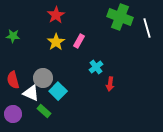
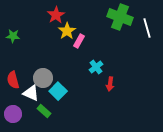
yellow star: moved 11 px right, 11 px up
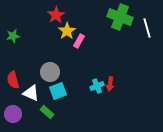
green star: rotated 16 degrees counterclockwise
cyan cross: moved 1 px right, 19 px down; rotated 16 degrees clockwise
gray circle: moved 7 px right, 6 px up
cyan square: rotated 24 degrees clockwise
green rectangle: moved 3 px right, 1 px down
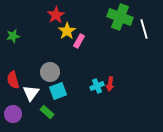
white line: moved 3 px left, 1 px down
white triangle: rotated 42 degrees clockwise
